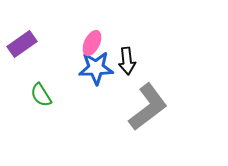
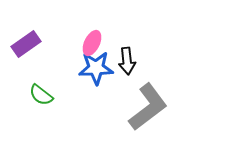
purple rectangle: moved 4 px right
green semicircle: rotated 20 degrees counterclockwise
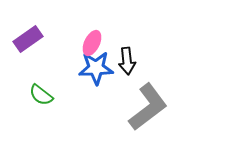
purple rectangle: moved 2 px right, 5 px up
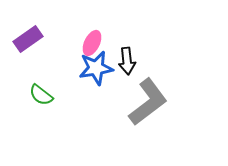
blue star: rotated 8 degrees counterclockwise
gray L-shape: moved 5 px up
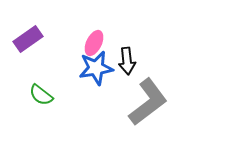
pink ellipse: moved 2 px right
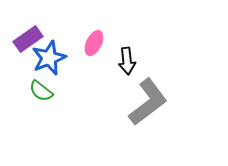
blue star: moved 47 px left, 10 px up; rotated 12 degrees counterclockwise
green semicircle: moved 4 px up
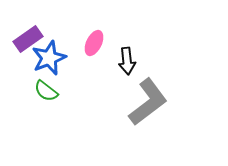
green semicircle: moved 5 px right
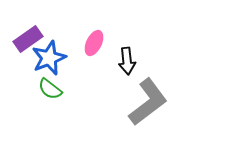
green semicircle: moved 4 px right, 2 px up
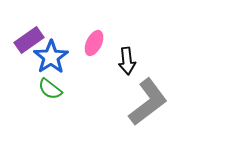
purple rectangle: moved 1 px right, 1 px down
blue star: moved 2 px right, 1 px up; rotated 12 degrees counterclockwise
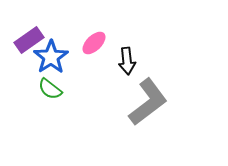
pink ellipse: rotated 20 degrees clockwise
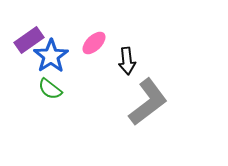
blue star: moved 1 px up
